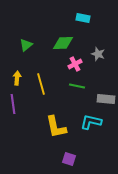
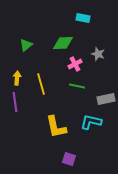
gray rectangle: rotated 18 degrees counterclockwise
purple line: moved 2 px right, 2 px up
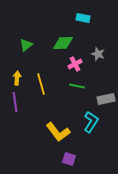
cyan L-shape: rotated 110 degrees clockwise
yellow L-shape: moved 2 px right, 5 px down; rotated 25 degrees counterclockwise
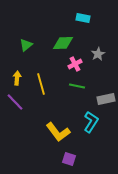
gray star: rotated 24 degrees clockwise
purple line: rotated 36 degrees counterclockwise
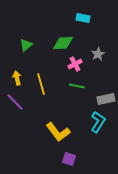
yellow arrow: rotated 16 degrees counterclockwise
cyan L-shape: moved 7 px right
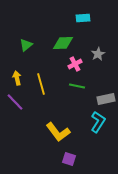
cyan rectangle: rotated 16 degrees counterclockwise
